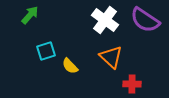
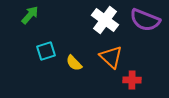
purple semicircle: rotated 12 degrees counterclockwise
yellow semicircle: moved 4 px right, 3 px up
red cross: moved 4 px up
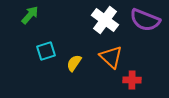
yellow semicircle: rotated 78 degrees clockwise
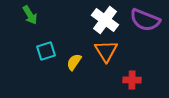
green arrow: rotated 108 degrees clockwise
orange triangle: moved 5 px left, 6 px up; rotated 15 degrees clockwise
yellow semicircle: moved 1 px up
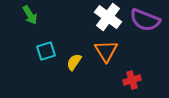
white cross: moved 3 px right, 3 px up
red cross: rotated 18 degrees counterclockwise
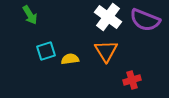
yellow semicircle: moved 4 px left, 3 px up; rotated 48 degrees clockwise
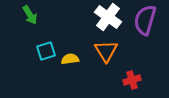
purple semicircle: rotated 84 degrees clockwise
